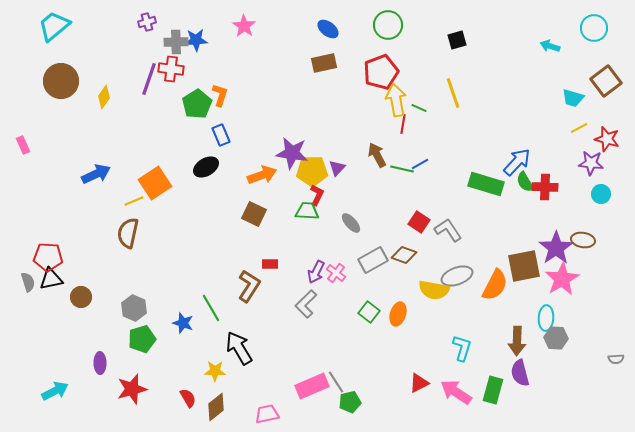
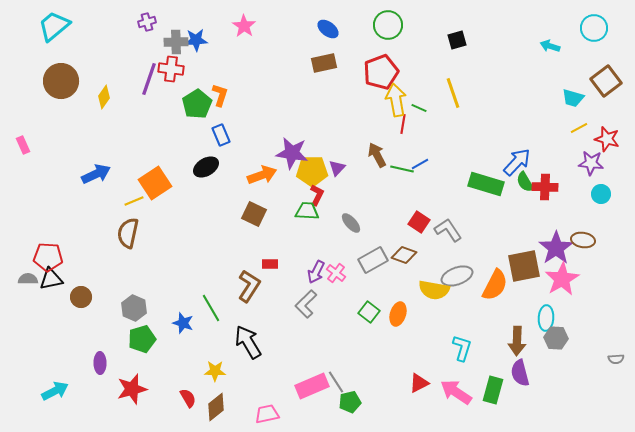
gray semicircle at (28, 282): moved 3 px up; rotated 72 degrees counterclockwise
black arrow at (239, 348): moved 9 px right, 6 px up
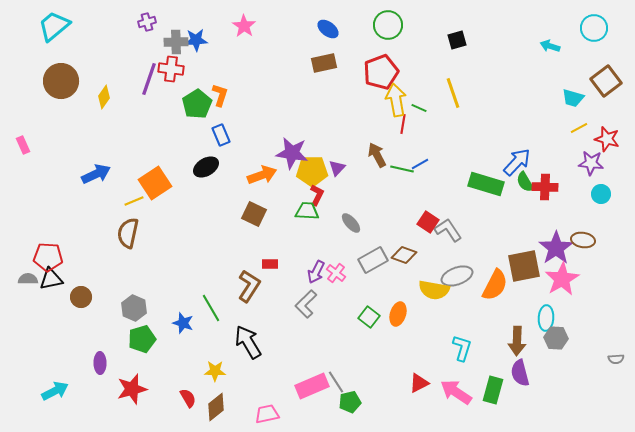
red square at (419, 222): moved 9 px right
green square at (369, 312): moved 5 px down
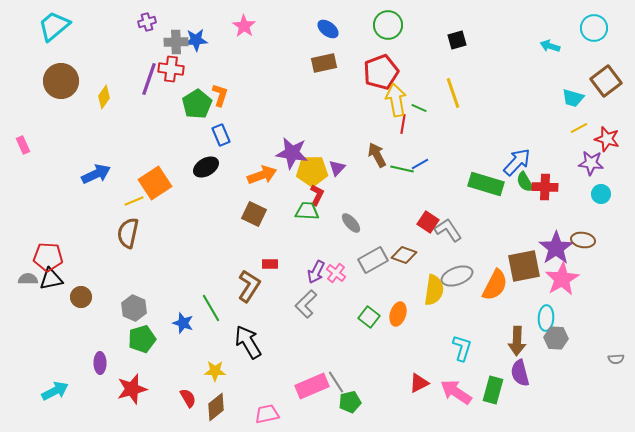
yellow semicircle at (434, 290): rotated 92 degrees counterclockwise
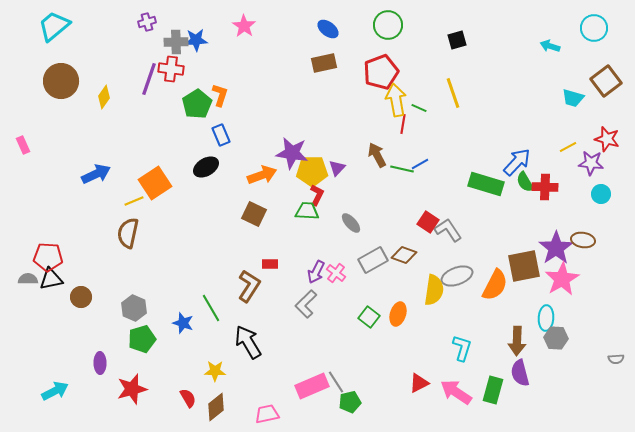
yellow line at (579, 128): moved 11 px left, 19 px down
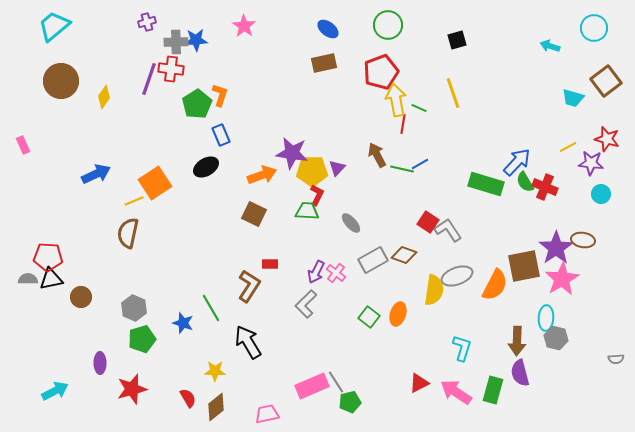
red cross at (545, 187): rotated 20 degrees clockwise
gray hexagon at (556, 338): rotated 10 degrees clockwise
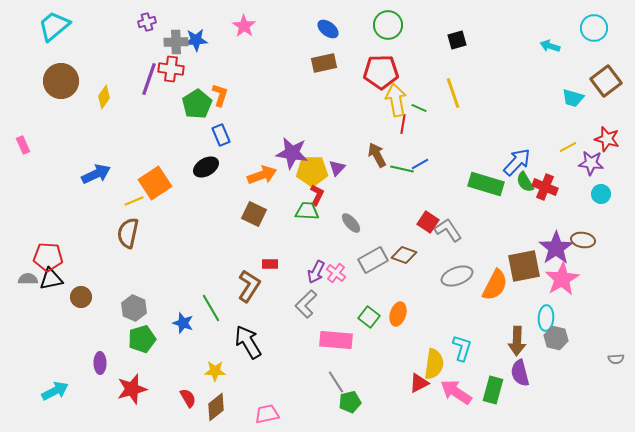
red pentagon at (381, 72): rotated 20 degrees clockwise
yellow semicircle at (434, 290): moved 74 px down
pink rectangle at (312, 386): moved 24 px right, 46 px up; rotated 28 degrees clockwise
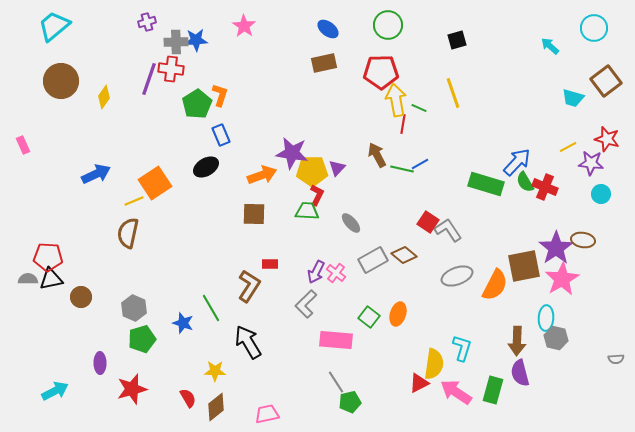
cyan arrow at (550, 46): rotated 24 degrees clockwise
brown square at (254, 214): rotated 25 degrees counterclockwise
brown diamond at (404, 255): rotated 20 degrees clockwise
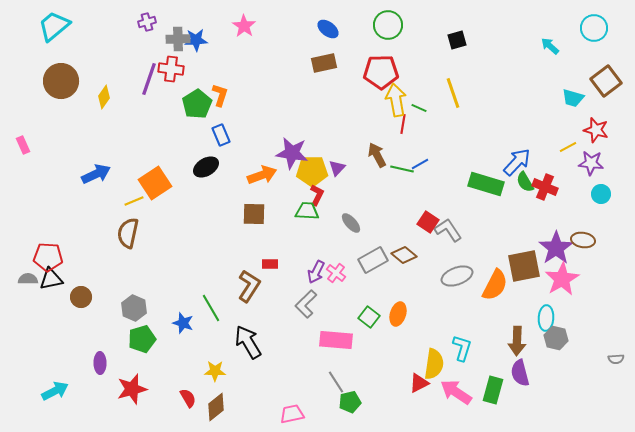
gray cross at (176, 42): moved 2 px right, 3 px up
red star at (607, 139): moved 11 px left, 9 px up
pink trapezoid at (267, 414): moved 25 px right
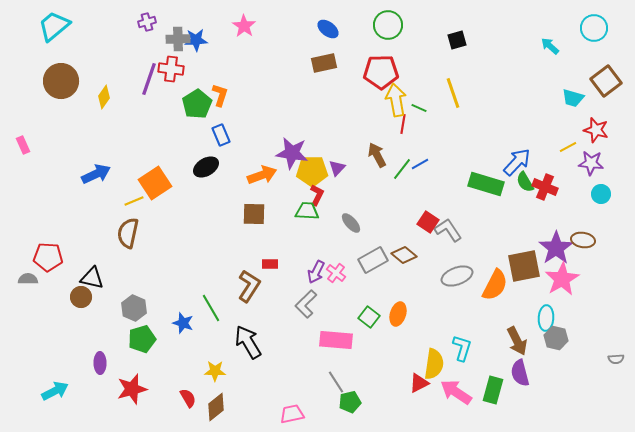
green line at (402, 169): rotated 65 degrees counterclockwise
black triangle at (51, 279): moved 41 px right, 1 px up; rotated 25 degrees clockwise
brown arrow at (517, 341): rotated 28 degrees counterclockwise
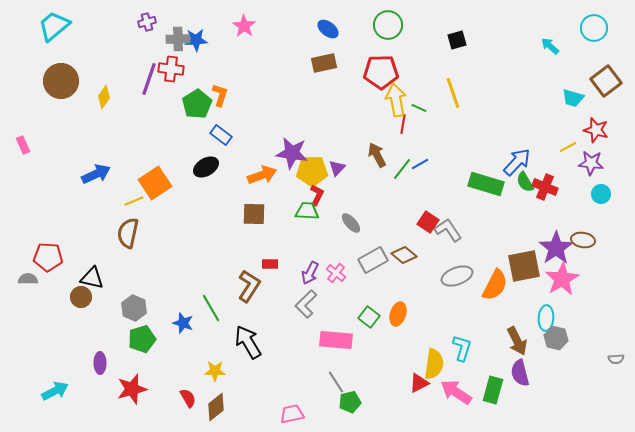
blue rectangle at (221, 135): rotated 30 degrees counterclockwise
purple arrow at (316, 272): moved 6 px left, 1 px down
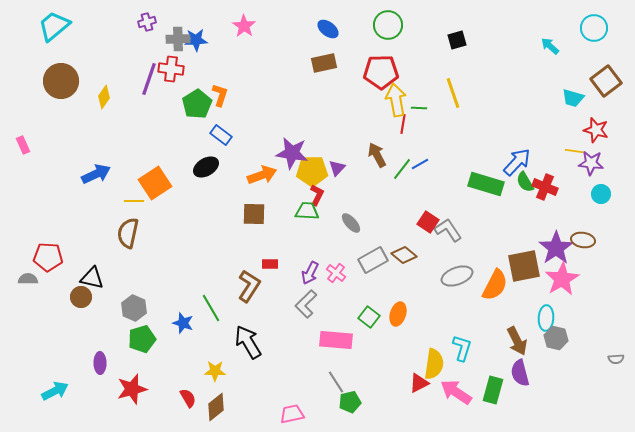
green line at (419, 108): rotated 21 degrees counterclockwise
yellow line at (568, 147): moved 6 px right, 4 px down; rotated 36 degrees clockwise
yellow line at (134, 201): rotated 24 degrees clockwise
